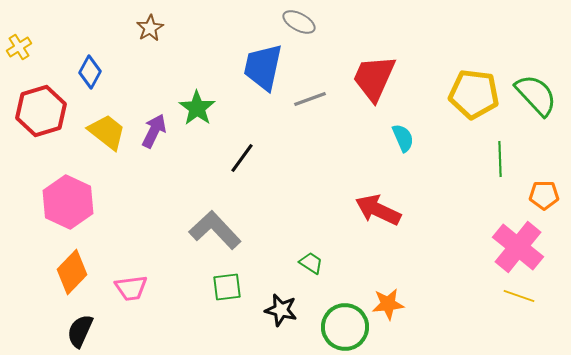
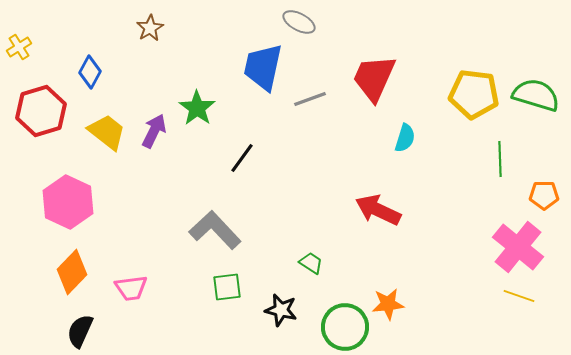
green semicircle: rotated 30 degrees counterclockwise
cyan semicircle: moved 2 px right; rotated 40 degrees clockwise
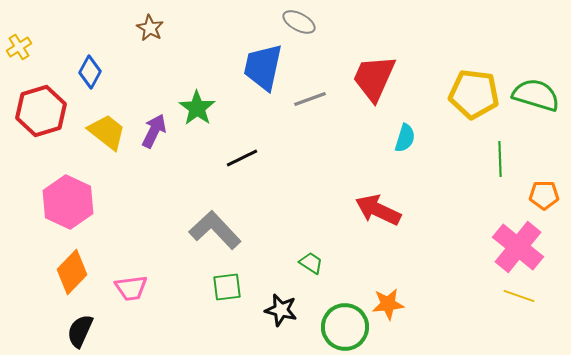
brown star: rotated 12 degrees counterclockwise
black line: rotated 28 degrees clockwise
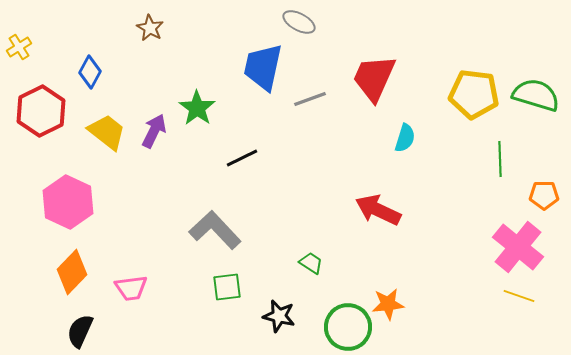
red hexagon: rotated 9 degrees counterclockwise
black star: moved 2 px left, 6 px down
green circle: moved 3 px right
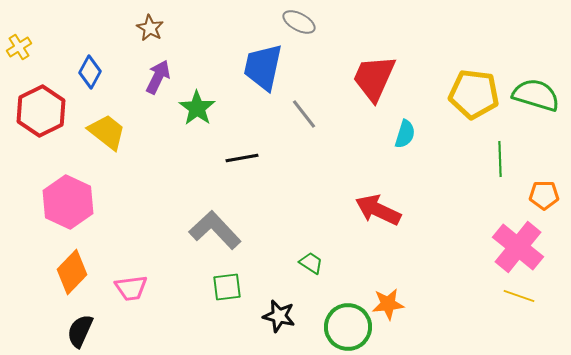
gray line: moved 6 px left, 15 px down; rotated 72 degrees clockwise
purple arrow: moved 4 px right, 54 px up
cyan semicircle: moved 4 px up
black line: rotated 16 degrees clockwise
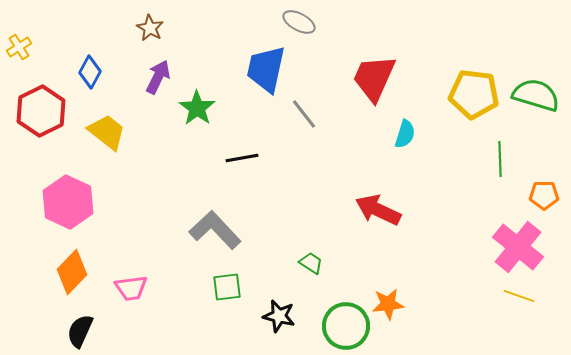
blue trapezoid: moved 3 px right, 2 px down
green circle: moved 2 px left, 1 px up
